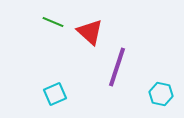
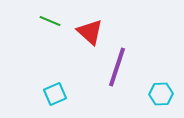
green line: moved 3 px left, 1 px up
cyan hexagon: rotated 15 degrees counterclockwise
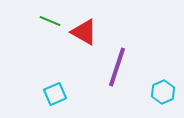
red triangle: moved 6 px left; rotated 12 degrees counterclockwise
cyan hexagon: moved 2 px right, 2 px up; rotated 20 degrees counterclockwise
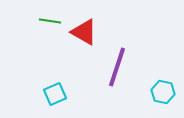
green line: rotated 15 degrees counterclockwise
cyan hexagon: rotated 25 degrees counterclockwise
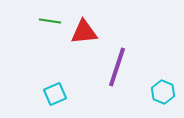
red triangle: rotated 36 degrees counterclockwise
cyan hexagon: rotated 10 degrees clockwise
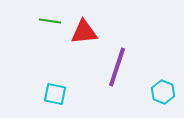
cyan square: rotated 35 degrees clockwise
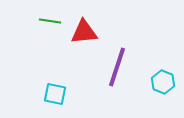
cyan hexagon: moved 10 px up
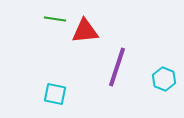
green line: moved 5 px right, 2 px up
red triangle: moved 1 px right, 1 px up
cyan hexagon: moved 1 px right, 3 px up
